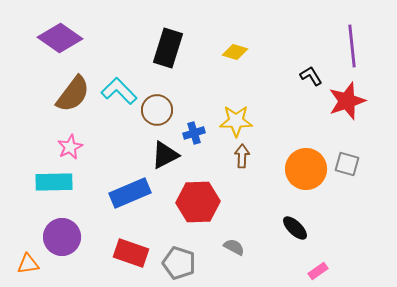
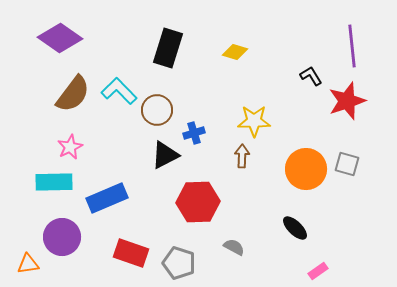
yellow star: moved 18 px right
blue rectangle: moved 23 px left, 5 px down
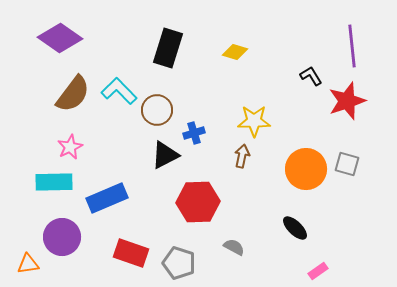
brown arrow: rotated 10 degrees clockwise
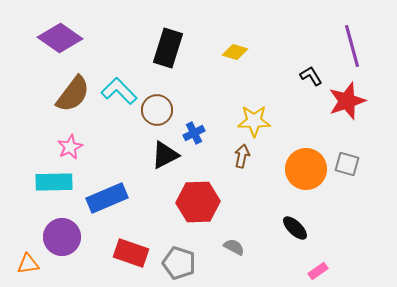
purple line: rotated 9 degrees counterclockwise
blue cross: rotated 10 degrees counterclockwise
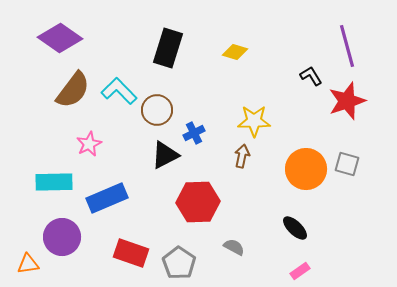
purple line: moved 5 px left
brown semicircle: moved 4 px up
pink star: moved 19 px right, 3 px up
gray pentagon: rotated 16 degrees clockwise
pink rectangle: moved 18 px left
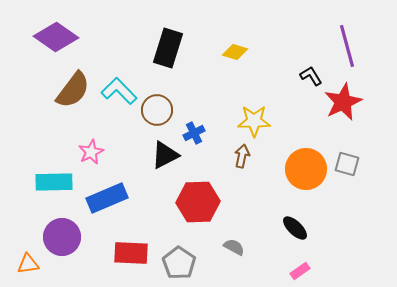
purple diamond: moved 4 px left, 1 px up
red star: moved 4 px left, 1 px down; rotated 6 degrees counterclockwise
pink star: moved 2 px right, 8 px down
red rectangle: rotated 16 degrees counterclockwise
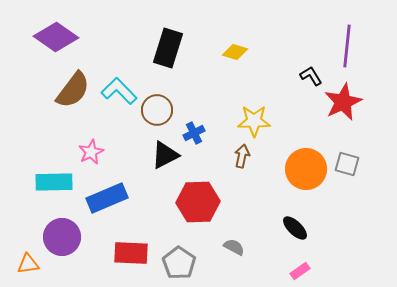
purple line: rotated 21 degrees clockwise
